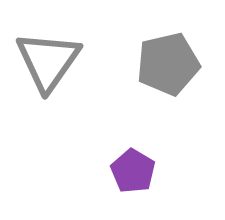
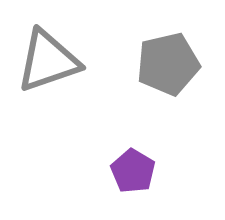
gray triangle: rotated 36 degrees clockwise
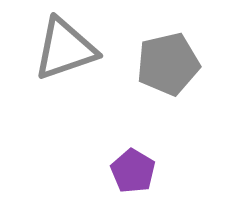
gray triangle: moved 17 px right, 12 px up
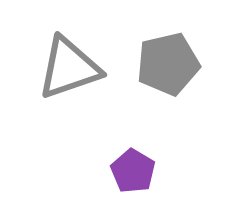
gray triangle: moved 4 px right, 19 px down
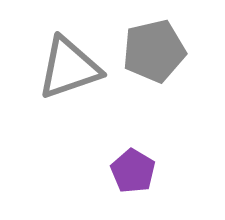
gray pentagon: moved 14 px left, 13 px up
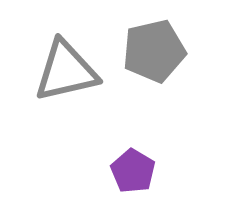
gray triangle: moved 3 px left, 3 px down; rotated 6 degrees clockwise
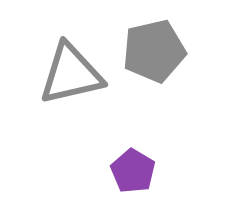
gray triangle: moved 5 px right, 3 px down
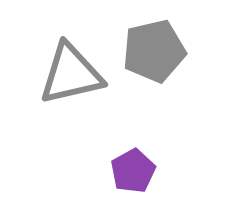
purple pentagon: rotated 12 degrees clockwise
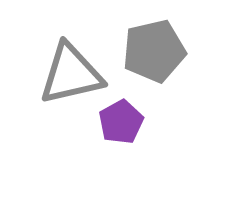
purple pentagon: moved 12 px left, 49 px up
